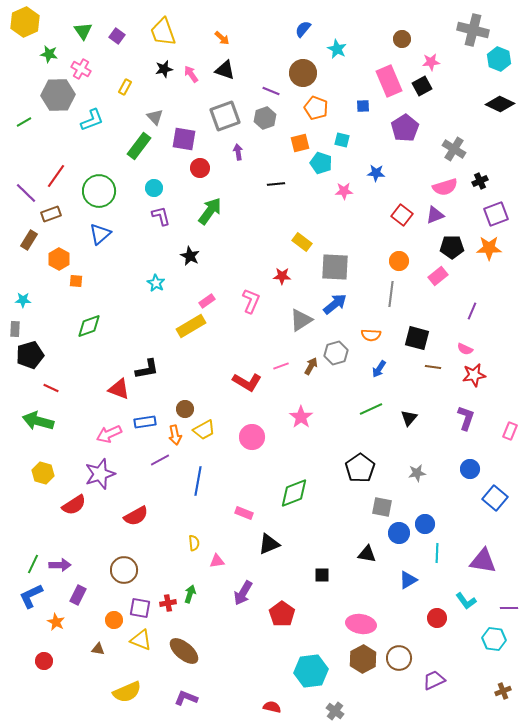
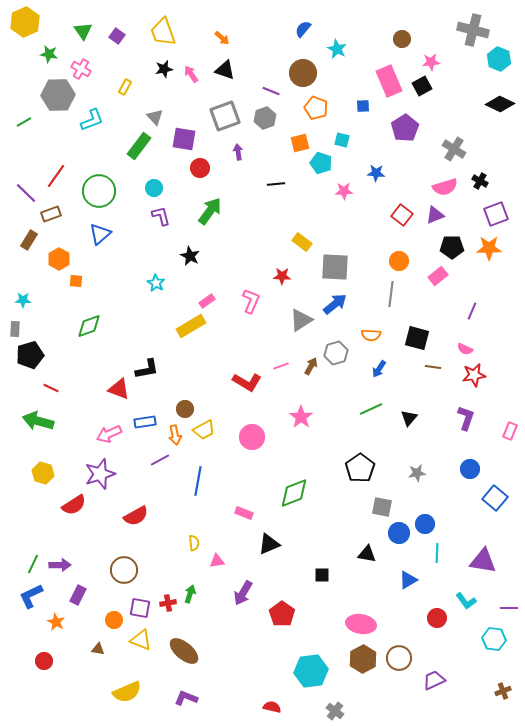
black cross at (480, 181): rotated 35 degrees counterclockwise
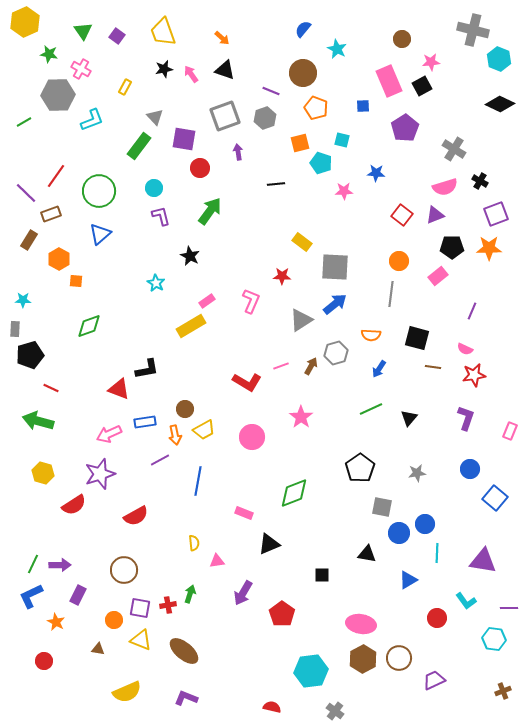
red cross at (168, 603): moved 2 px down
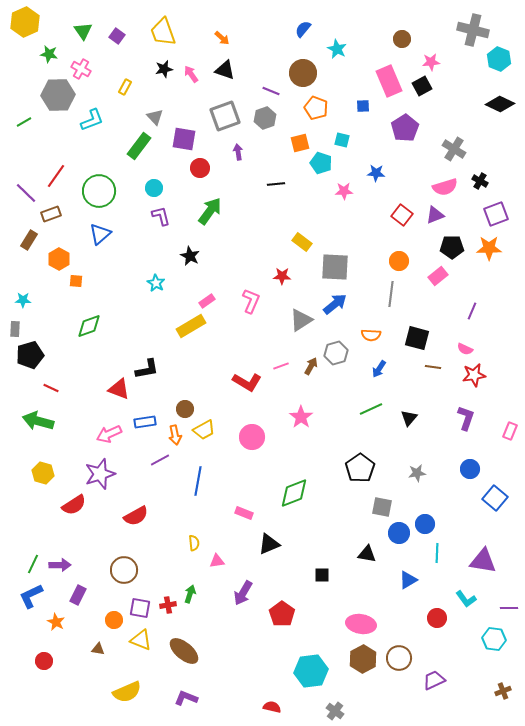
cyan L-shape at (466, 601): moved 2 px up
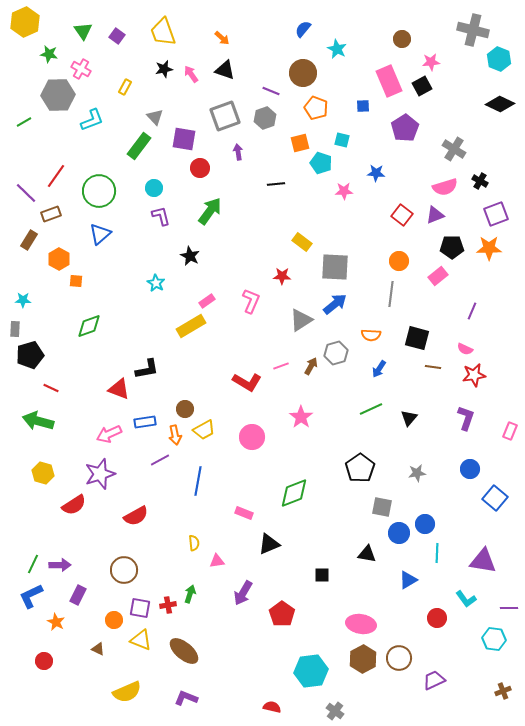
brown triangle at (98, 649): rotated 16 degrees clockwise
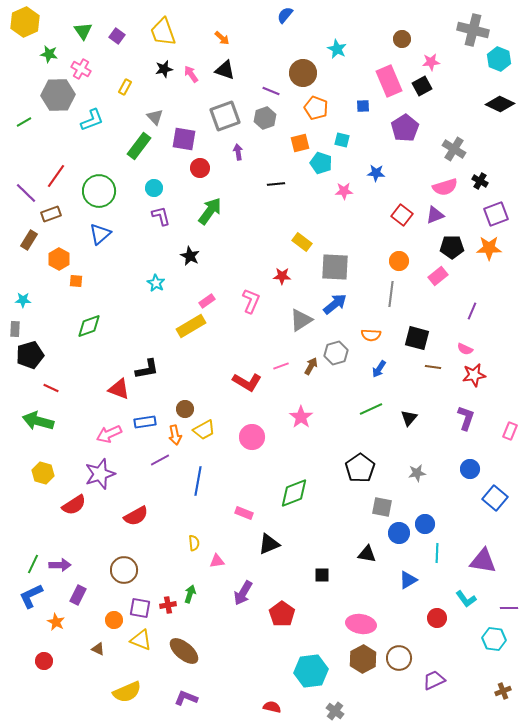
blue semicircle at (303, 29): moved 18 px left, 14 px up
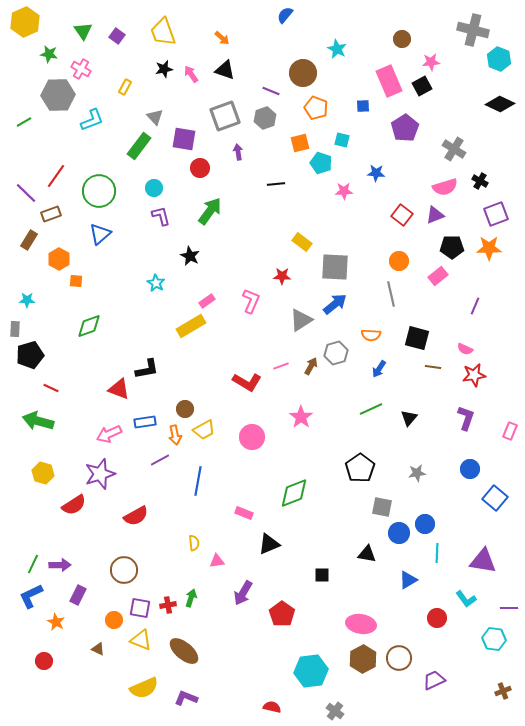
gray line at (391, 294): rotated 20 degrees counterclockwise
cyan star at (23, 300): moved 4 px right
purple line at (472, 311): moved 3 px right, 5 px up
green arrow at (190, 594): moved 1 px right, 4 px down
yellow semicircle at (127, 692): moved 17 px right, 4 px up
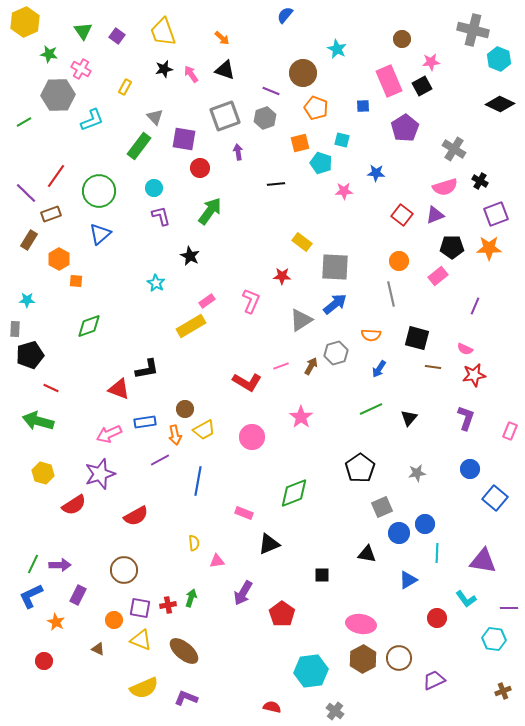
gray square at (382, 507): rotated 35 degrees counterclockwise
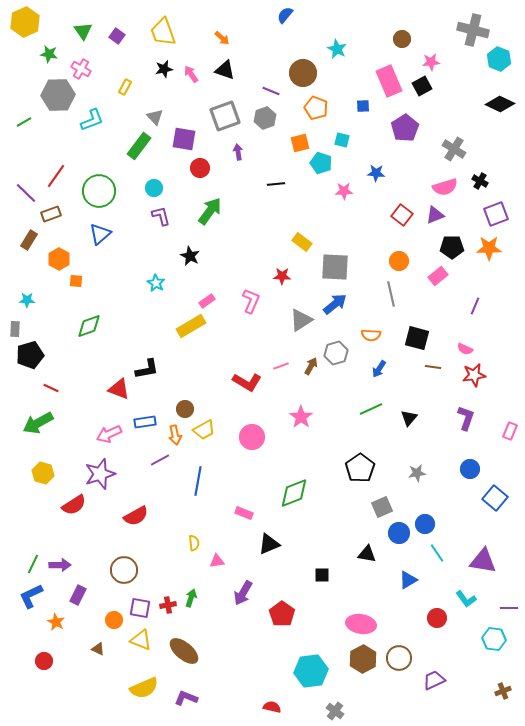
green arrow at (38, 421): moved 2 px down; rotated 44 degrees counterclockwise
cyan line at (437, 553): rotated 36 degrees counterclockwise
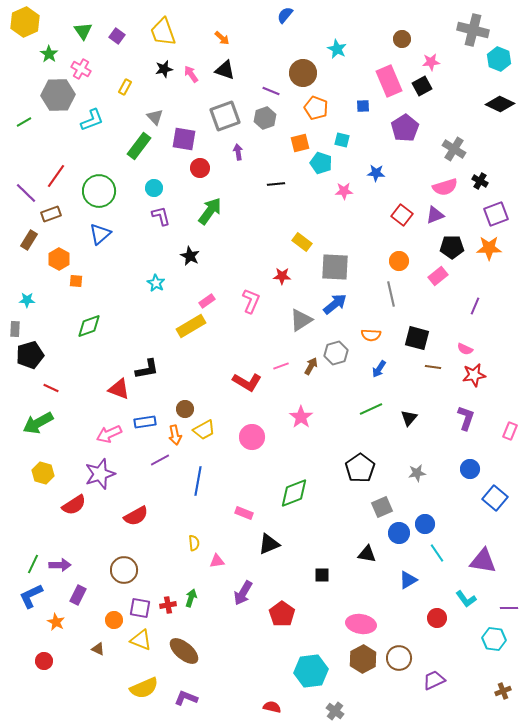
green star at (49, 54): rotated 24 degrees clockwise
